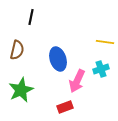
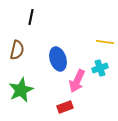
cyan cross: moved 1 px left, 1 px up
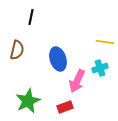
green star: moved 7 px right, 11 px down
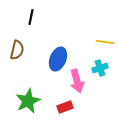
blue ellipse: rotated 40 degrees clockwise
pink arrow: rotated 40 degrees counterclockwise
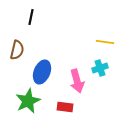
blue ellipse: moved 16 px left, 13 px down
red rectangle: rotated 28 degrees clockwise
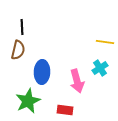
black line: moved 9 px left, 10 px down; rotated 14 degrees counterclockwise
brown semicircle: moved 1 px right
cyan cross: rotated 14 degrees counterclockwise
blue ellipse: rotated 20 degrees counterclockwise
red rectangle: moved 3 px down
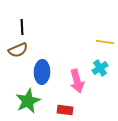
brown semicircle: rotated 54 degrees clockwise
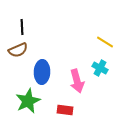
yellow line: rotated 24 degrees clockwise
cyan cross: rotated 28 degrees counterclockwise
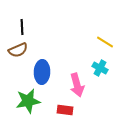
pink arrow: moved 4 px down
green star: rotated 15 degrees clockwise
